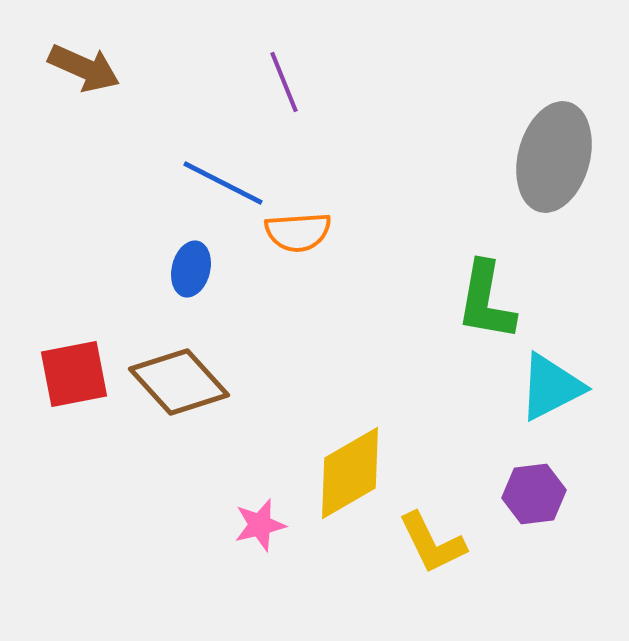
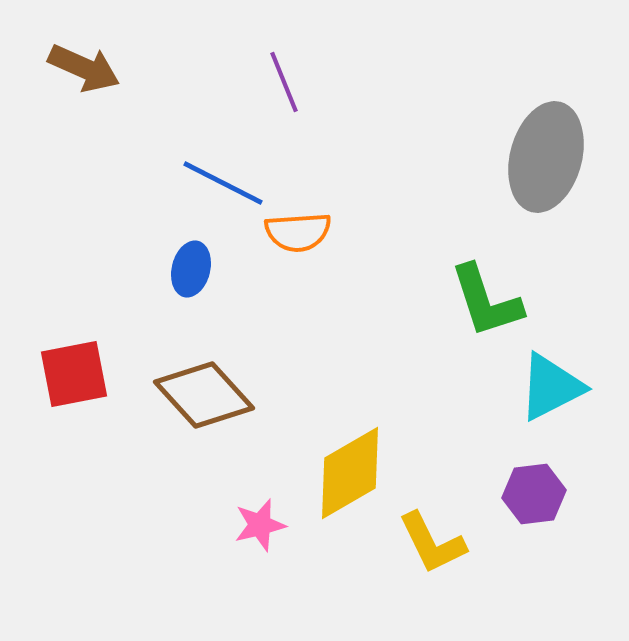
gray ellipse: moved 8 px left
green L-shape: rotated 28 degrees counterclockwise
brown diamond: moved 25 px right, 13 px down
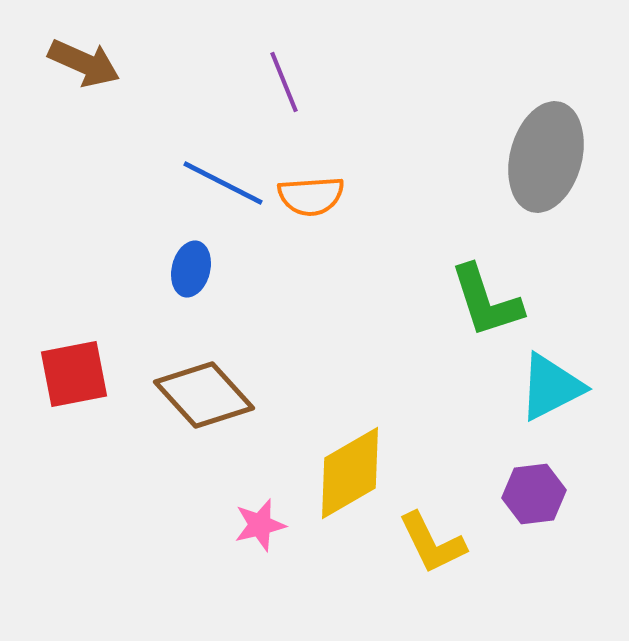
brown arrow: moved 5 px up
orange semicircle: moved 13 px right, 36 px up
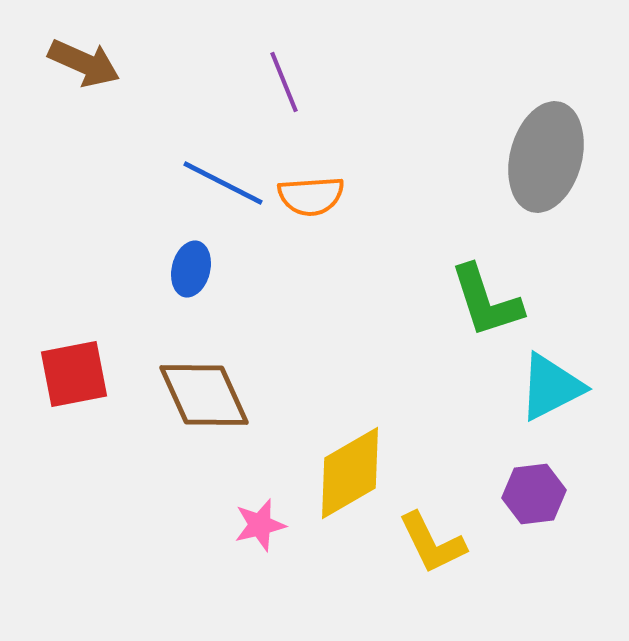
brown diamond: rotated 18 degrees clockwise
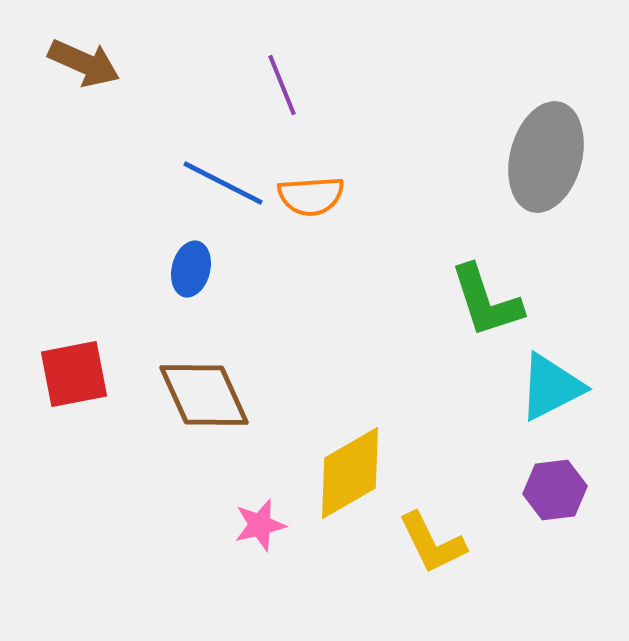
purple line: moved 2 px left, 3 px down
purple hexagon: moved 21 px right, 4 px up
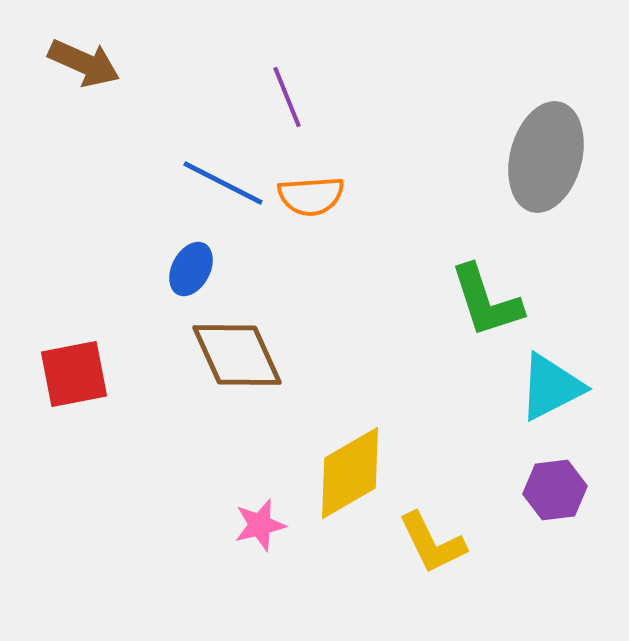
purple line: moved 5 px right, 12 px down
blue ellipse: rotated 14 degrees clockwise
brown diamond: moved 33 px right, 40 px up
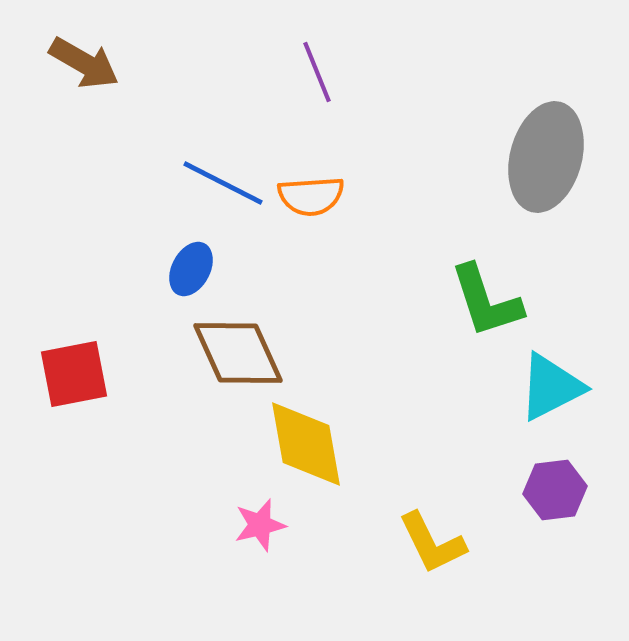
brown arrow: rotated 6 degrees clockwise
purple line: moved 30 px right, 25 px up
brown diamond: moved 1 px right, 2 px up
yellow diamond: moved 44 px left, 29 px up; rotated 70 degrees counterclockwise
